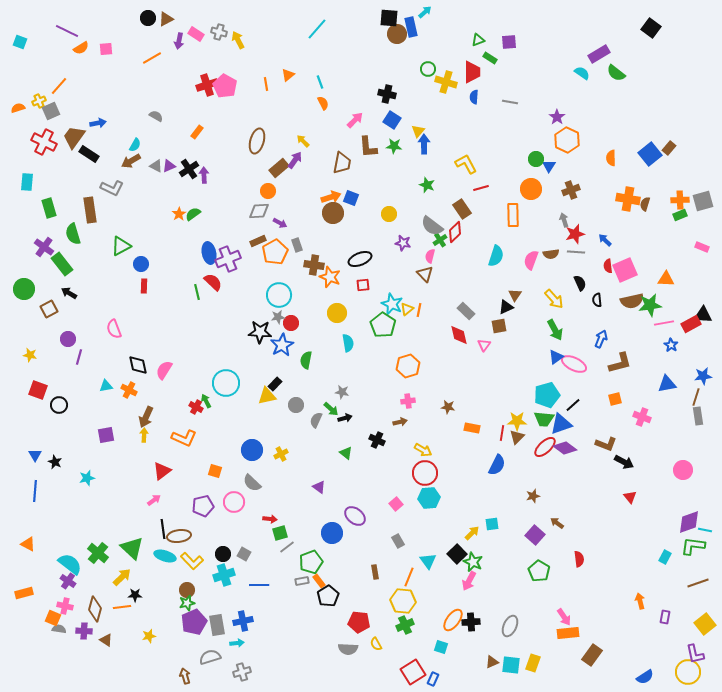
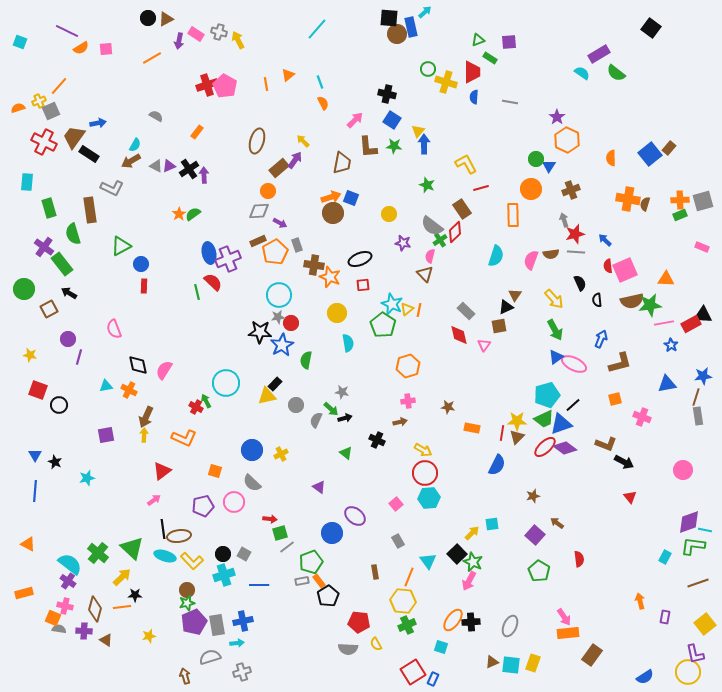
green trapezoid at (544, 419): rotated 30 degrees counterclockwise
green cross at (405, 625): moved 2 px right
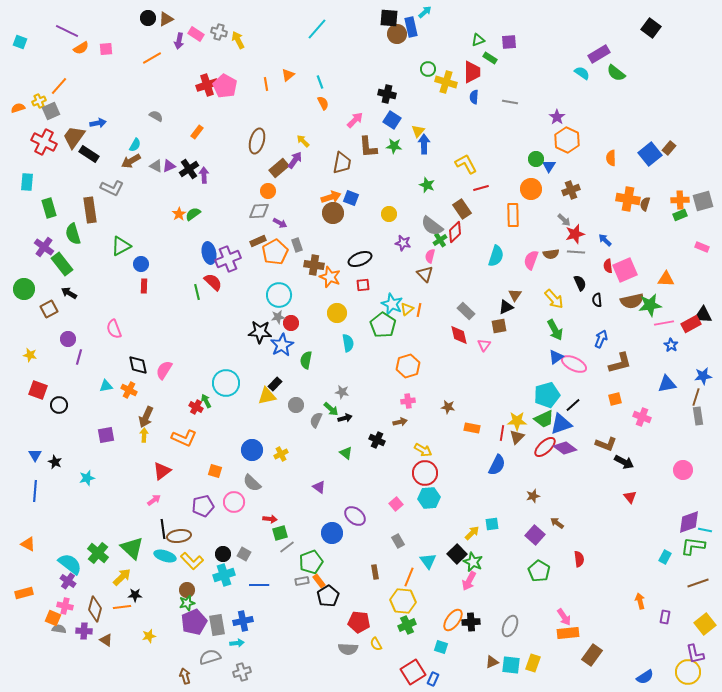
gray arrow at (564, 220): rotated 152 degrees clockwise
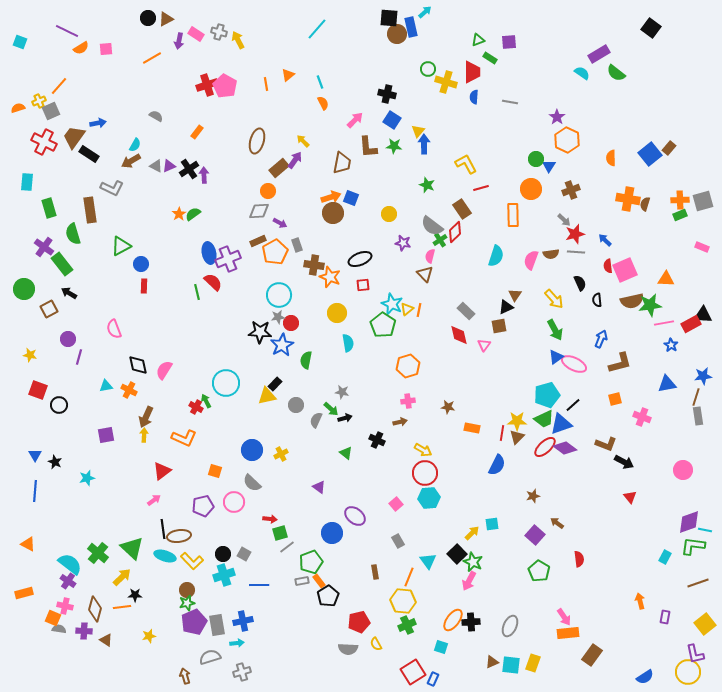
red pentagon at (359, 622): rotated 20 degrees counterclockwise
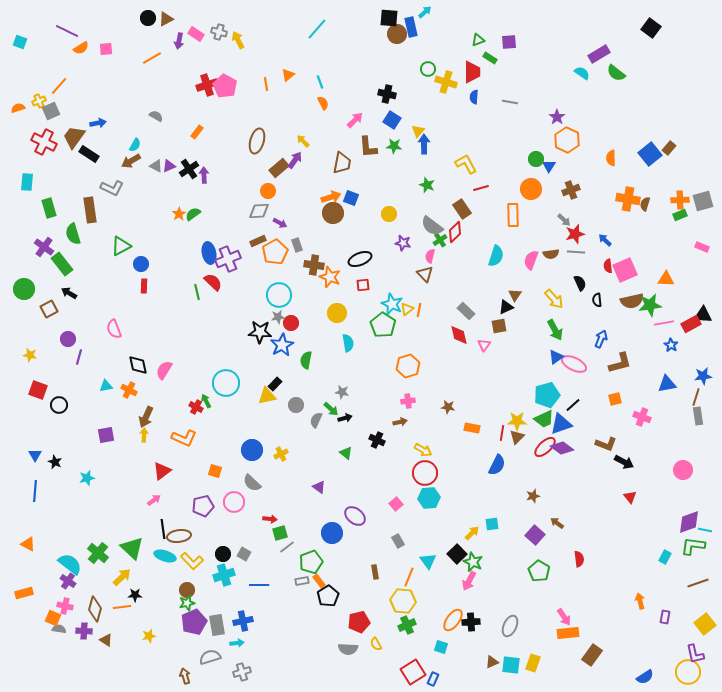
purple diamond at (565, 448): moved 3 px left
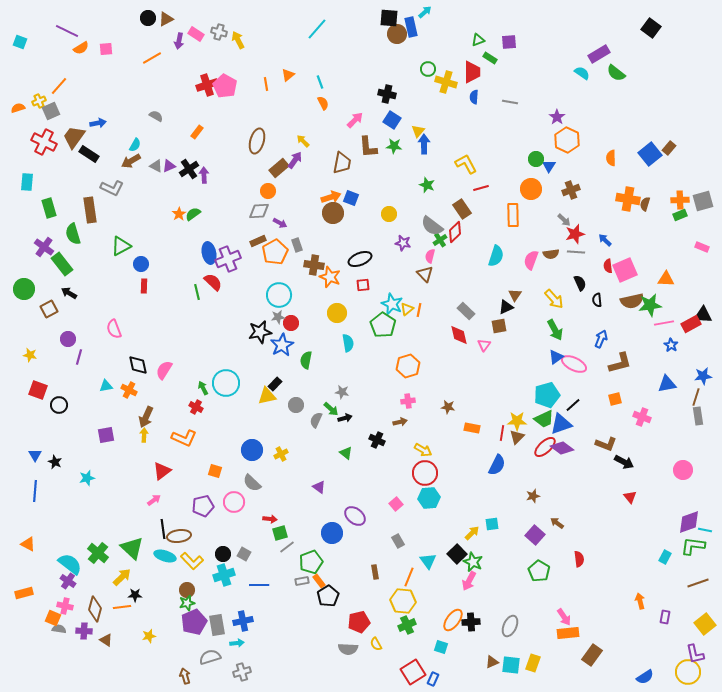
black star at (260, 332): rotated 15 degrees counterclockwise
green arrow at (206, 401): moved 3 px left, 13 px up
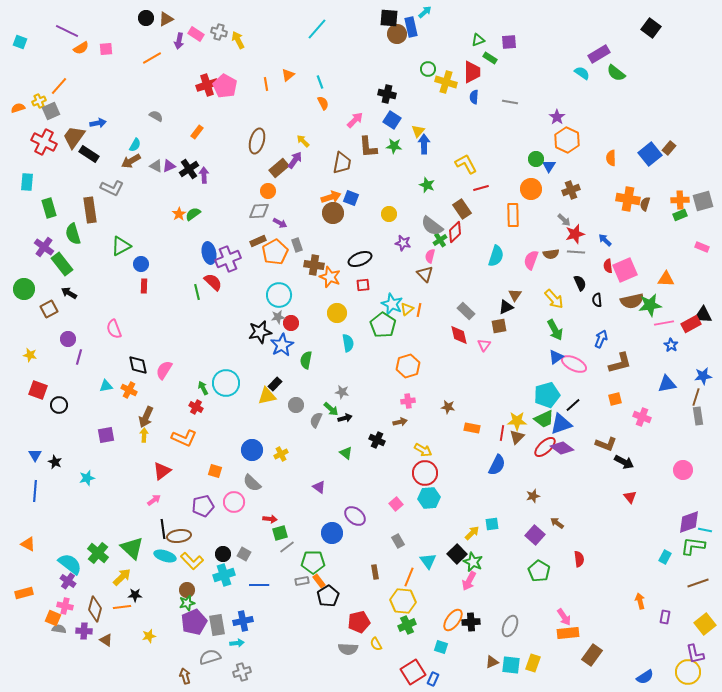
black circle at (148, 18): moved 2 px left
green pentagon at (311, 562): moved 2 px right; rotated 20 degrees clockwise
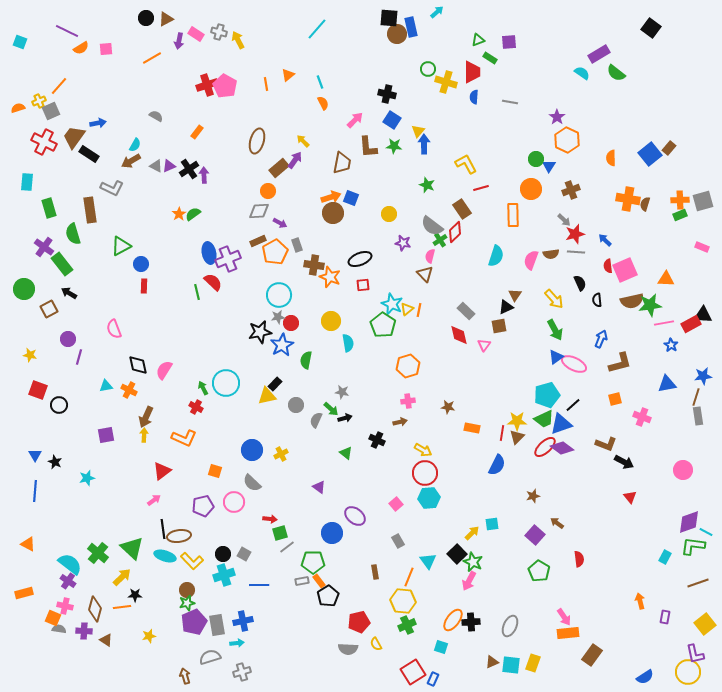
cyan arrow at (425, 12): moved 12 px right
yellow circle at (337, 313): moved 6 px left, 8 px down
cyan line at (705, 530): moved 1 px right, 2 px down; rotated 16 degrees clockwise
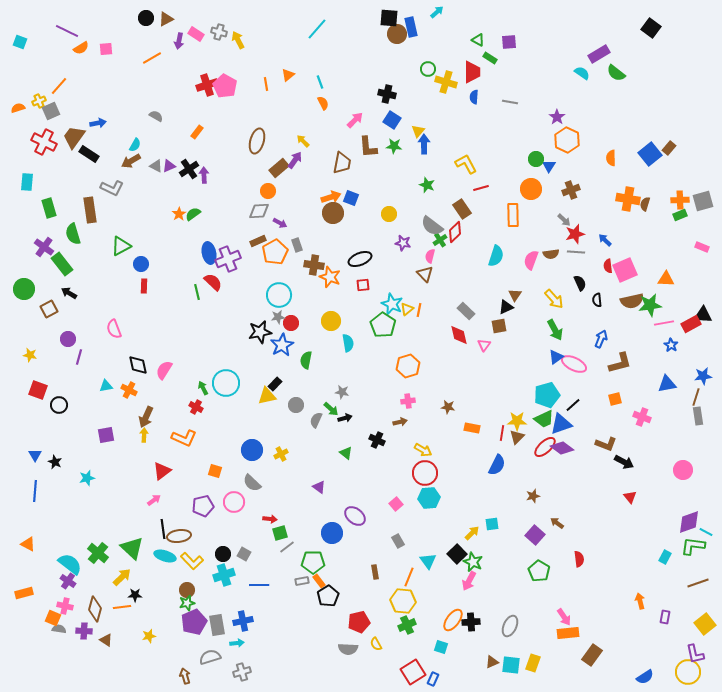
green triangle at (478, 40): rotated 48 degrees clockwise
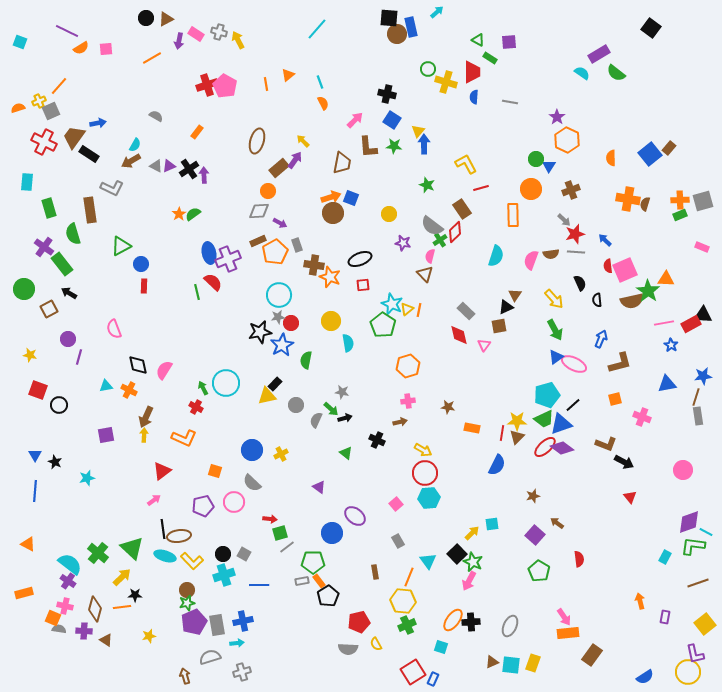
green star at (650, 305): moved 2 px left, 14 px up; rotated 30 degrees counterclockwise
